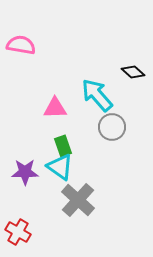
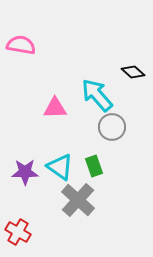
green rectangle: moved 31 px right, 20 px down
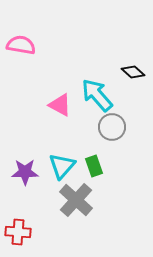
pink triangle: moved 5 px right, 3 px up; rotated 30 degrees clockwise
cyan triangle: moved 2 px right, 1 px up; rotated 36 degrees clockwise
gray cross: moved 2 px left
red cross: rotated 25 degrees counterclockwise
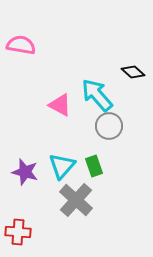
gray circle: moved 3 px left, 1 px up
purple star: rotated 16 degrees clockwise
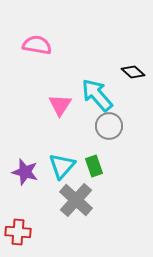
pink semicircle: moved 16 px right
pink triangle: rotated 35 degrees clockwise
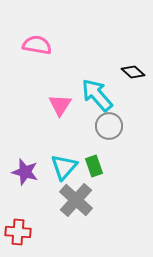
cyan triangle: moved 2 px right, 1 px down
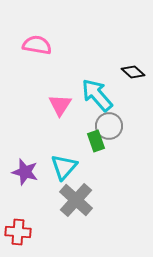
green rectangle: moved 2 px right, 25 px up
